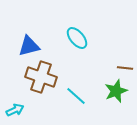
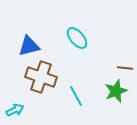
cyan line: rotated 20 degrees clockwise
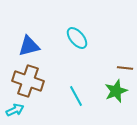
brown cross: moved 13 px left, 4 px down
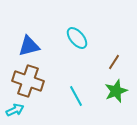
brown line: moved 11 px left, 6 px up; rotated 63 degrees counterclockwise
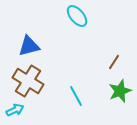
cyan ellipse: moved 22 px up
brown cross: rotated 12 degrees clockwise
green star: moved 4 px right
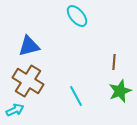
brown line: rotated 28 degrees counterclockwise
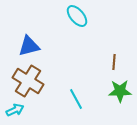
green star: rotated 20 degrees clockwise
cyan line: moved 3 px down
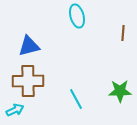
cyan ellipse: rotated 25 degrees clockwise
brown line: moved 9 px right, 29 px up
brown cross: rotated 32 degrees counterclockwise
